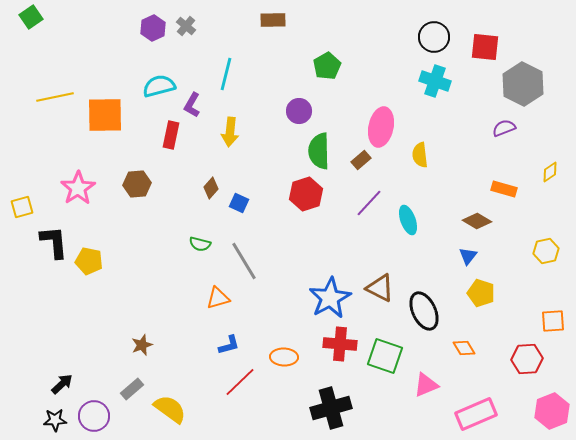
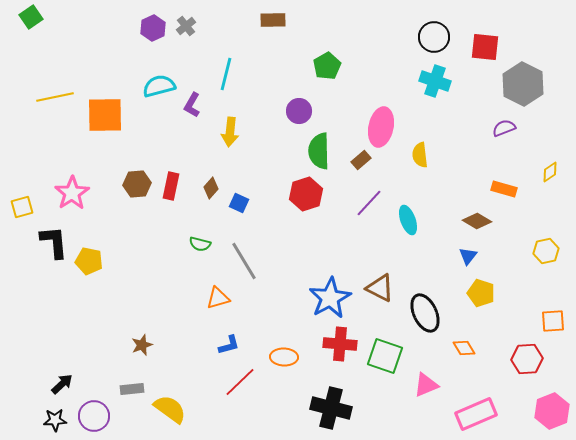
gray cross at (186, 26): rotated 12 degrees clockwise
red rectangle at (171, 135): moved 51 px down
pink star at (78, 188): moved 6 px left, 5 px down
black ellipse at (424, 311): moved 1 px right, 2 px down
gray rectangle at (132, 389): rotated 35 degrees clockwise
black cross at (331, 408): rotated 30 degrees clockwise
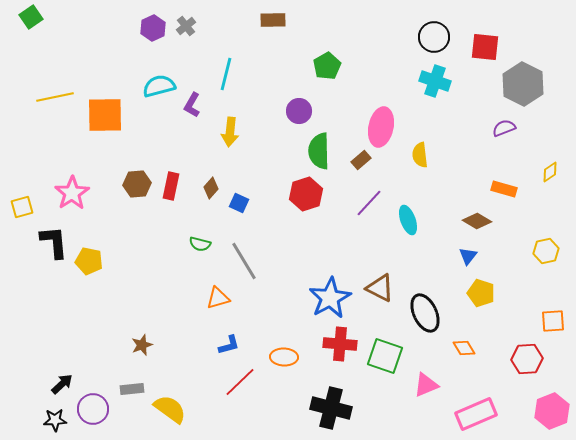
purple circle at (94, 416): moved 1 px left, 7 px up
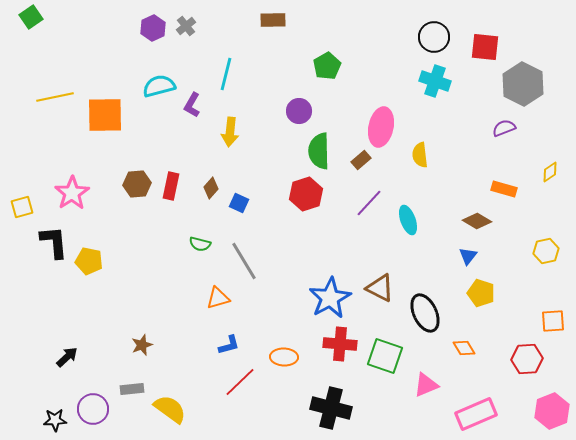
black arrow at (62, 384): moved 5 px right, 27 px up
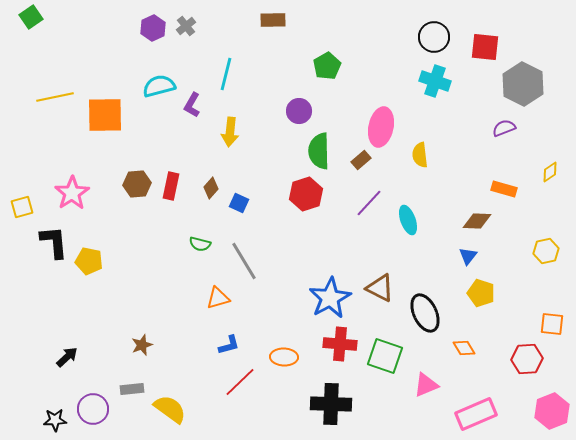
brown diamond at (477, 221): rotated 28 degrees counterclockwise
orange square at (553, 321): moved 1 px left, 3 px down; rotated 10 degrees clockwise
black cross at (331, 408): moved 4 px up; rotated 12 degrees counterclockwise
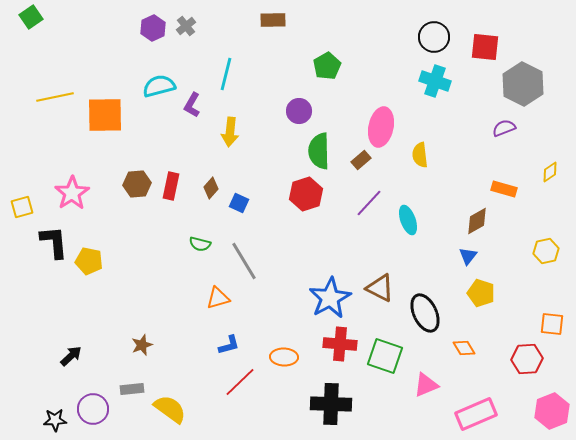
brown diamond at (477, 221): rotated 32 degrees counterclockwise
black arrow at (67, 357): moved 4 px right, 1 px up
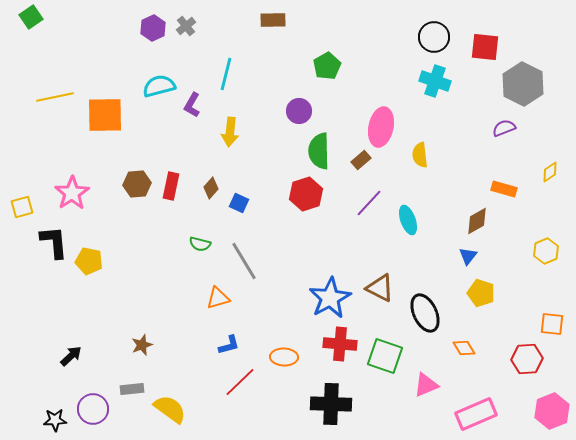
yellow hexagon at (546, 251): rotated 10 degrees counterclockwise
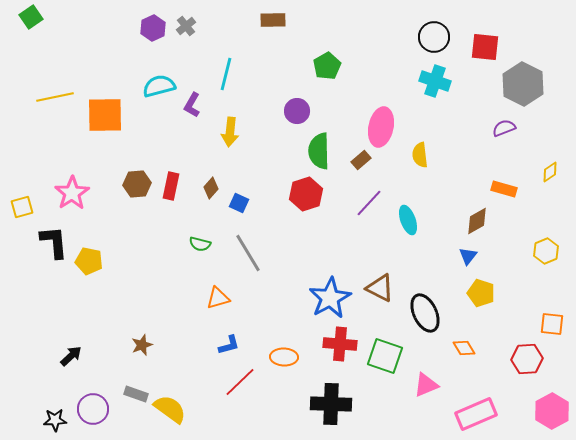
purple circle at (299, 111): moved 2 px left
gray line at (244, 261): moved 4 px right, 8 px up
gray rectangle at (132, 389): moved 4 px right, 5 px down; rotated 25 degrees clockwise
pink hexagon at (552, 411): rotated 8 degrees counterclockwise
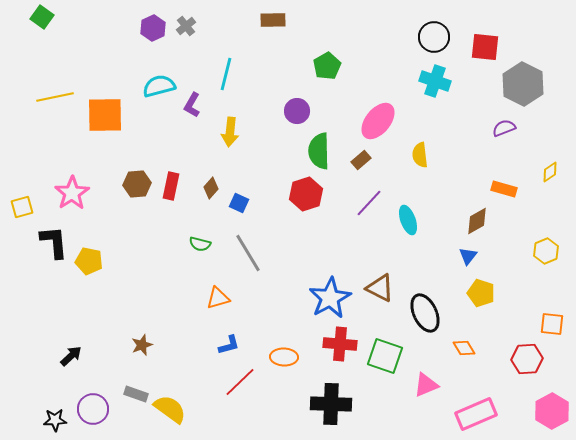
green square at (31, 17): moved 11 px right; rotated 20 degrees counterclockwise
pink ellipse at (381, 127): moved 3 px left, 6 px up; rotated 27 degrees clockwise
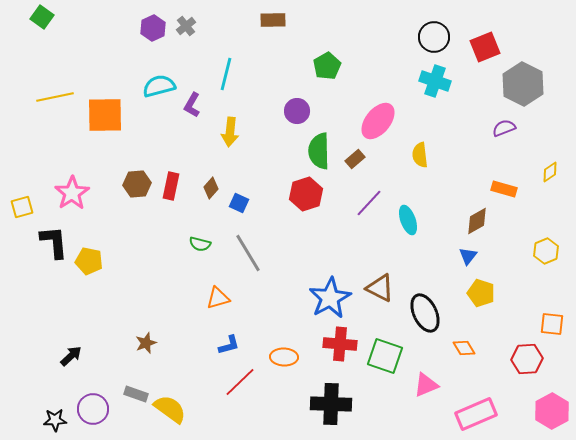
red square at (485, 47): rotated 28 degrees counterclockwise
brown rectangle at (361, 160): moved 6 px left, 1 px up
brown star at (142, 345): moved 4 px right, 2 px up
